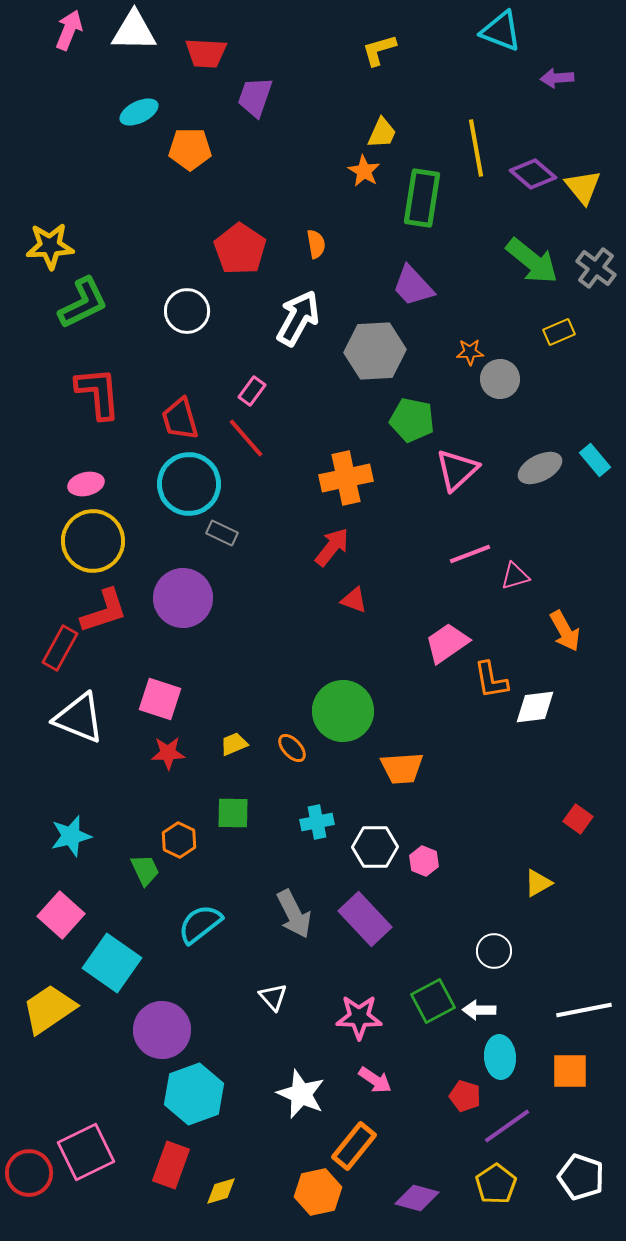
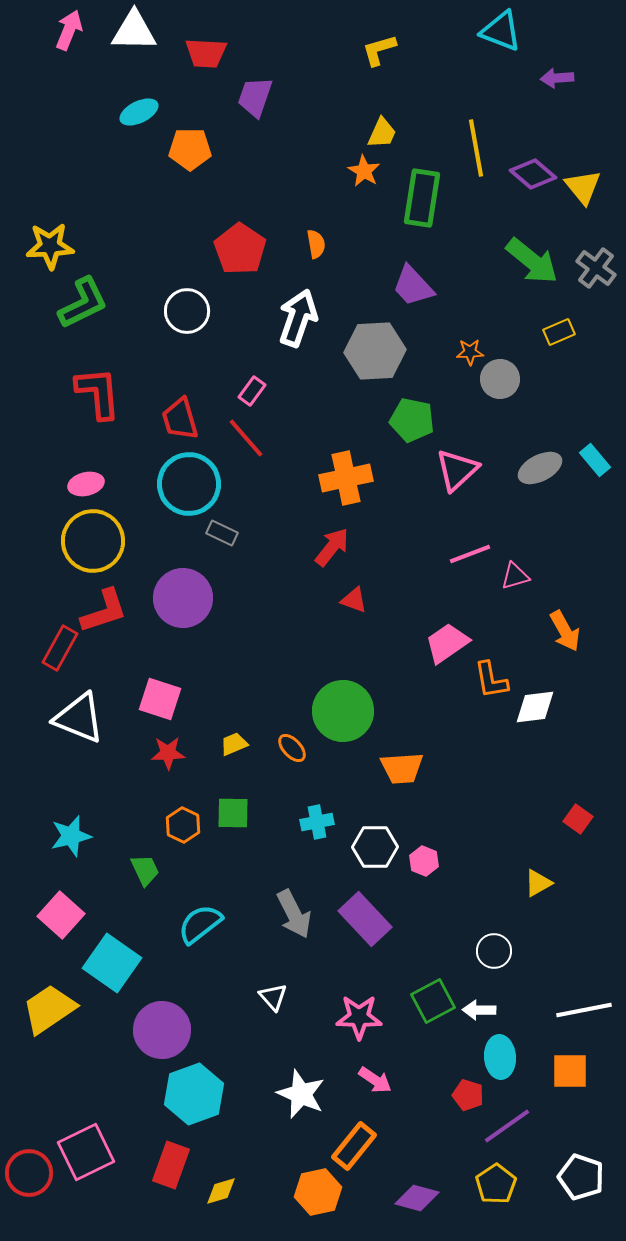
white arrow at (298, 318): rotated 10 degrees counterclockwise
orange hexagon at (179, 840): moved 4 px right, 15 px up
red pentagon at (465, 1096): moved 3 px right, 1 px up
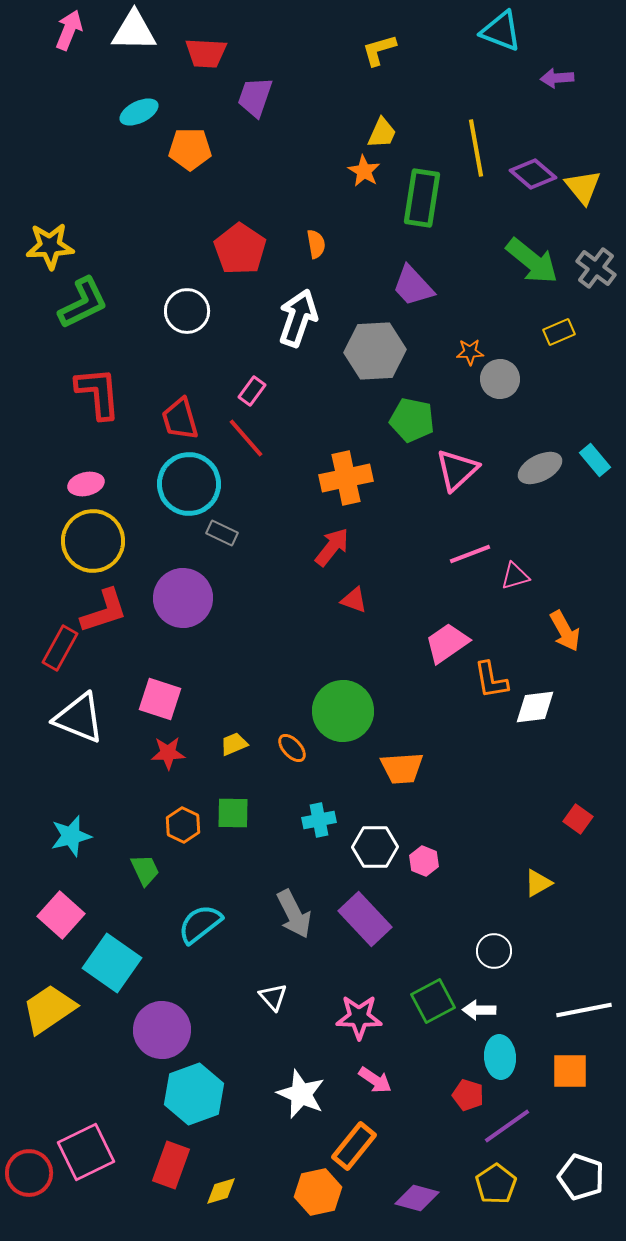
cyan cross at (317, 822): moved 2 px right, 2 px up
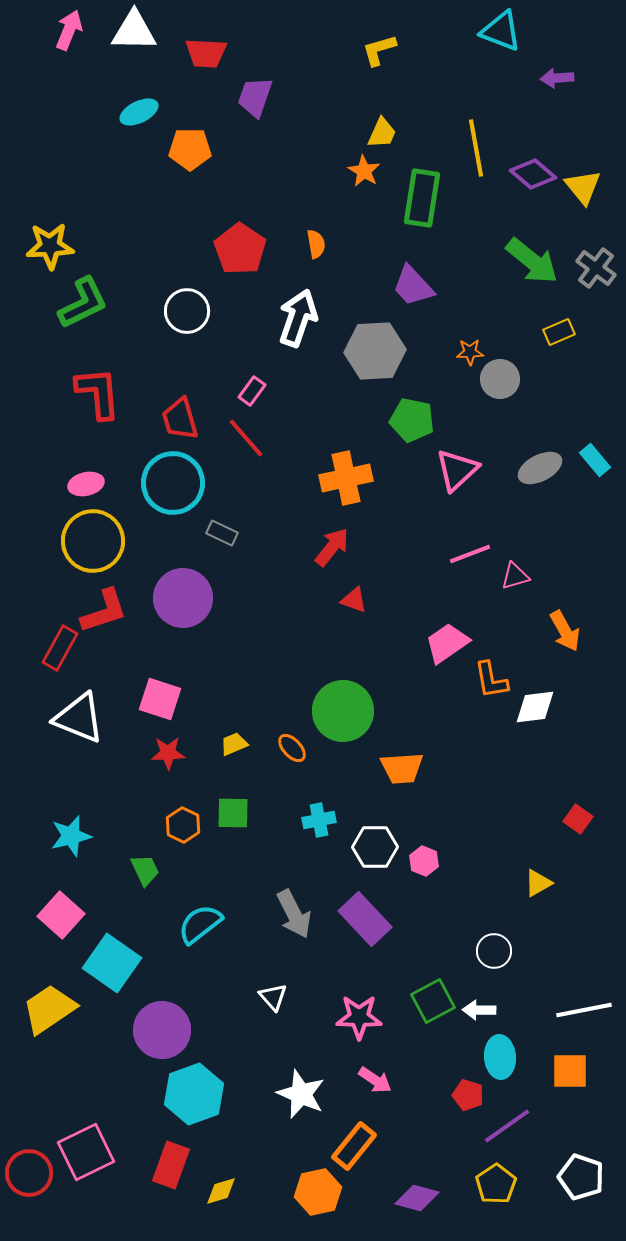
cyan circle at (189, 484): moved 16 px left, 1 px up
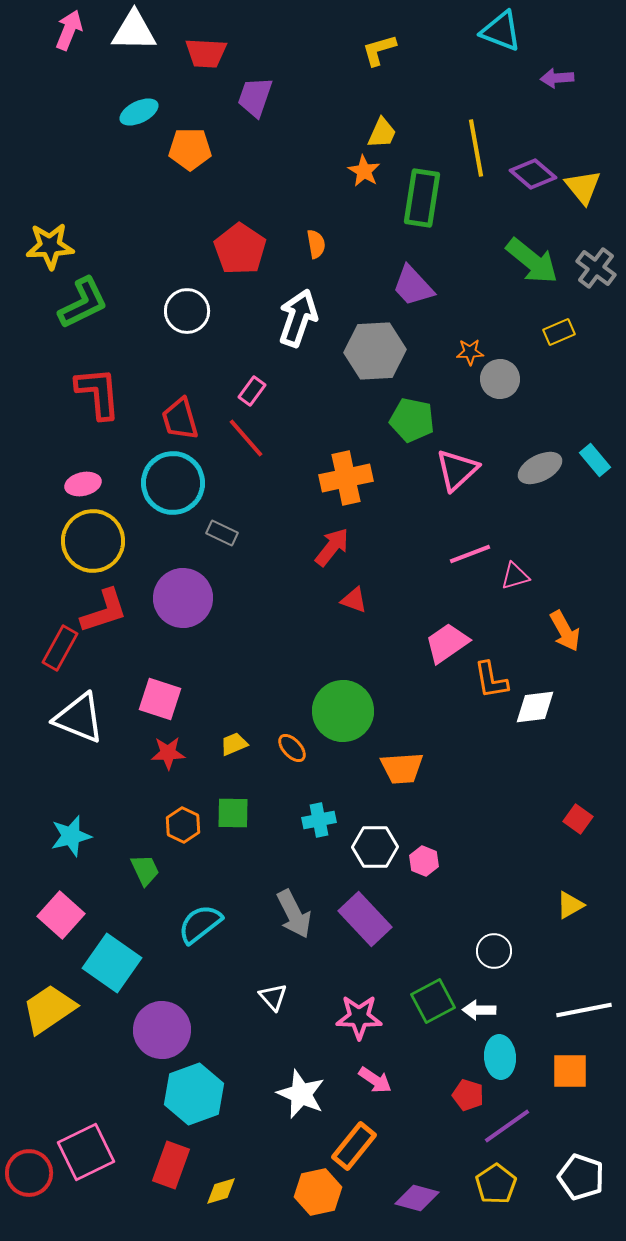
pink ellipse at (86, 484): moved 3 px left
yellow triangle at (538, 883): moved 32 px right, 22 px down
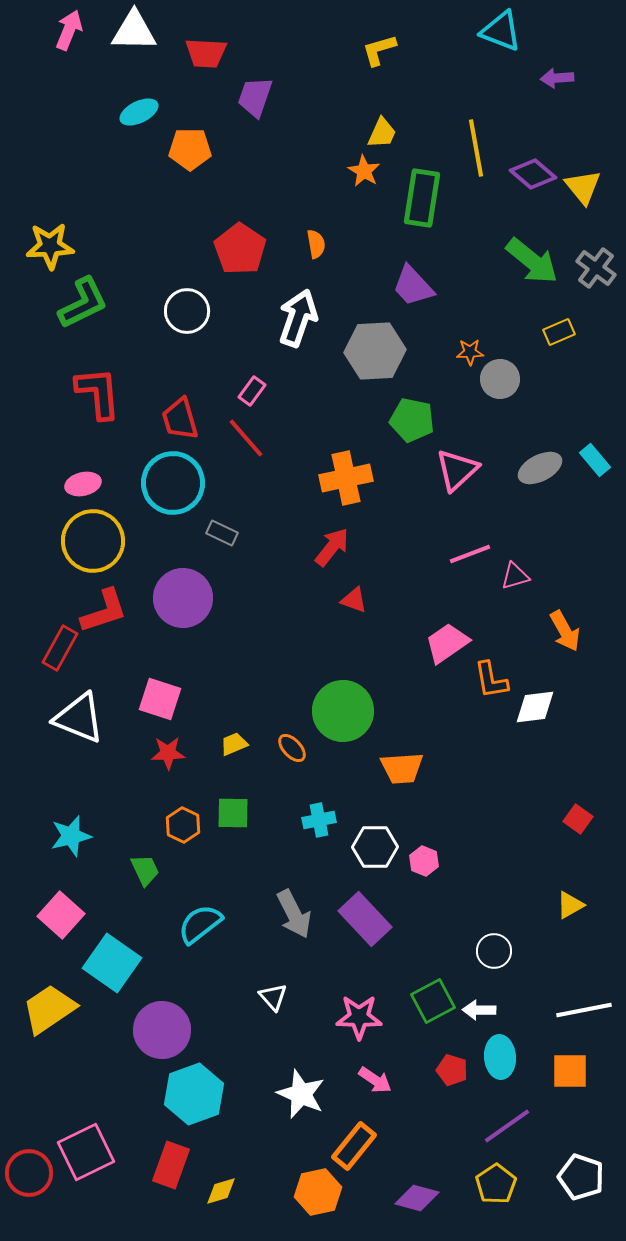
red pentagon at (468, 1095): moved 16 px left, 25 px up
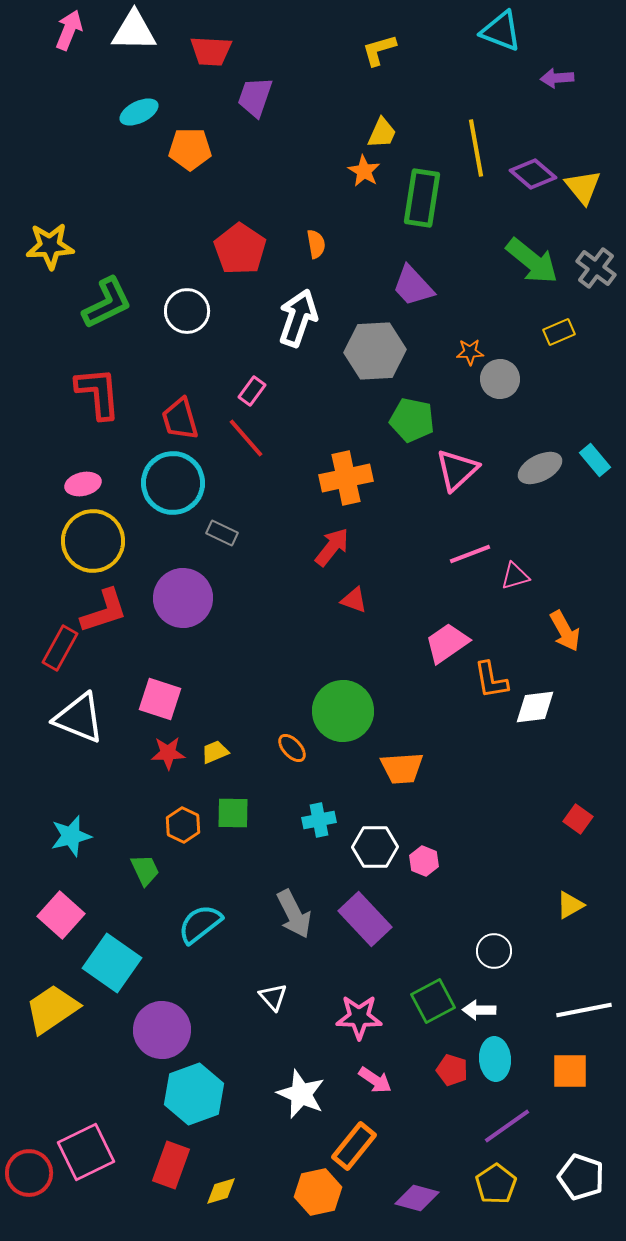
red trapezoid at (206, 53): moved 5 px right, 2 px up
green L-shape at (83, 303): moved 24 px right
yellow trapezoid at (234, 744): moved 19 px left, 8 px down
yellow trapezoid at (49, 1009): moved 3 px right
cyan ellipse at (500, 1057): moved 5 px left, 2 px down
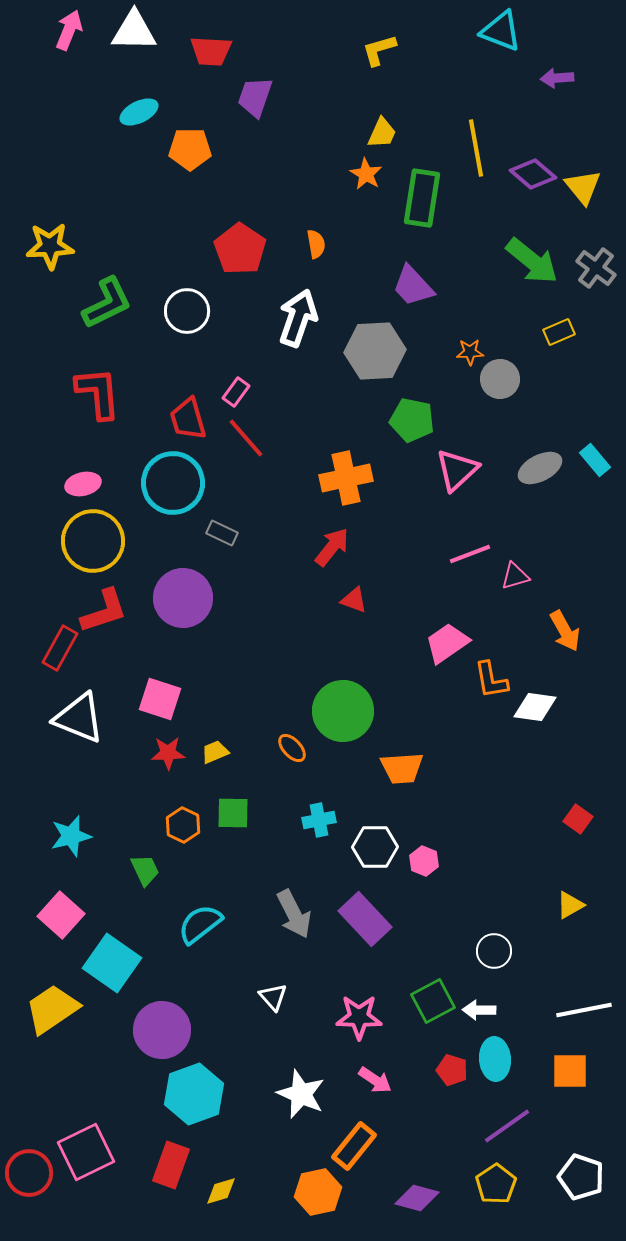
orange star at (364, 171): moved 2 px right, 3 px down
pink rectangle at (252, 391): moved 16 px left, 1 px down
red trapezoid at (180, 419): moved 8 px right
white diamond at (535, 707): rotated 15 degrees clockwise
